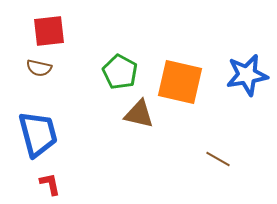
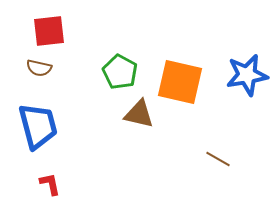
blue trapezoid: moved 8 px up
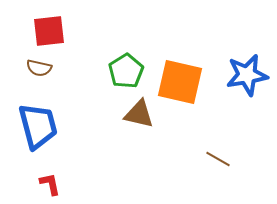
green pentagon: moved 6 px right, 1 px up; rotated 12 degrees clockwise
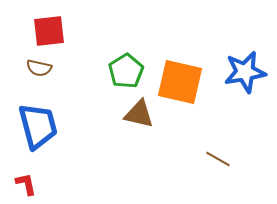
blue star: moved 2 px left, 3 px up
red L-shape: moved 24 px left
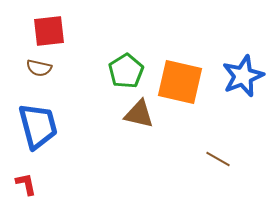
blue star: moved 2 px left, 4 px down; rotated 12 degrees counterclockwise
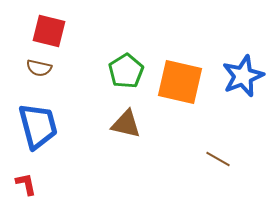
red square: rotated 20 degrees clockwise
brown triangle: moved 13 px left, 10 px down
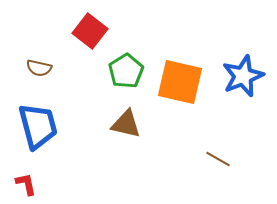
red square: moved 41 px right; rotated 24 degrees clockwise
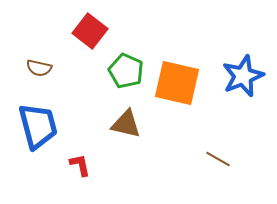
green pentagon: rotated 16 degrees counterclockwise
orange square: moved 3 px left, 1 px down
red L-shape: moved 54 px right, 19 px up
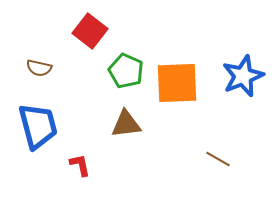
orange square: rotated 15 degrees counterclockwise
brown triangle: rotated 20 degrees counterclockwise
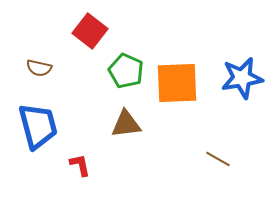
blue star: moved 1 px left, 2 px down; rotated 12 degrees clockwise
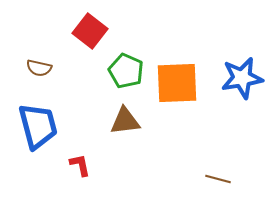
brown triangle: moved 1 px left, 3 px up
brown line: moved 20 px down; rotated 15 degrees counterclockwise
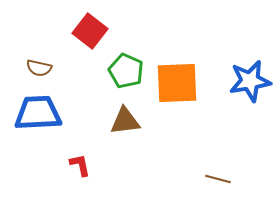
blue star: moved 8 px right, 3 px down
blue trapezoid: moved 13 px up; rotated 78 degrees counterclockwise
